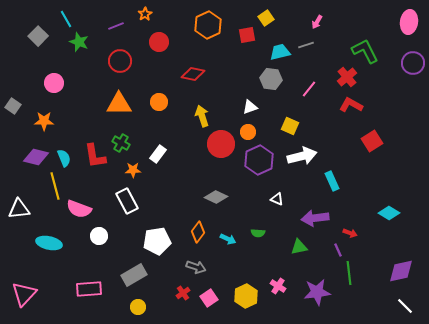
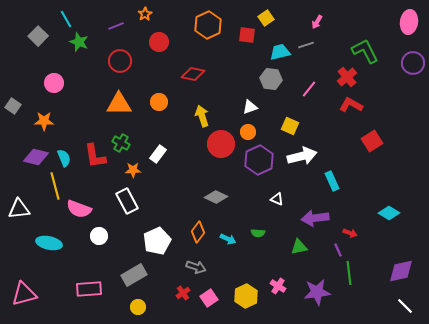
red square at (247, 35): rotated 18 degrees clockwise
white pentagon at (157, 241): rotated 16 degrees counterclockwise
pink triangle at (24, 294): rotated 32 degrees clockwise
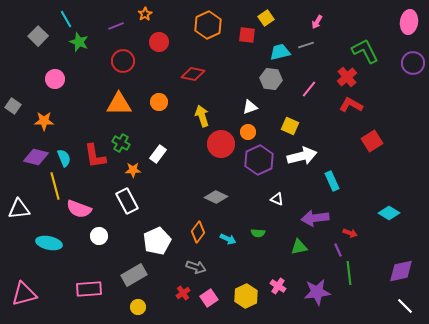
red circle at (120, 61): moved 3 px right
pink circle at (54, 83): moved 1 px right, 4 px up
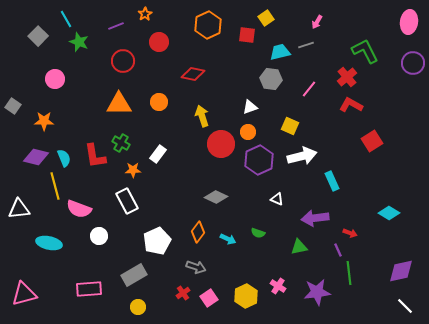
green semicircle at (258, 233): rotated 16 degrees clockwise
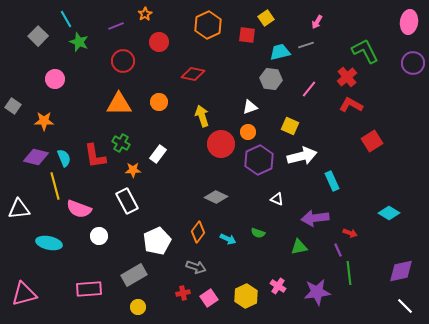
red cross at (183, 293): rotated 24 degrees clockwise
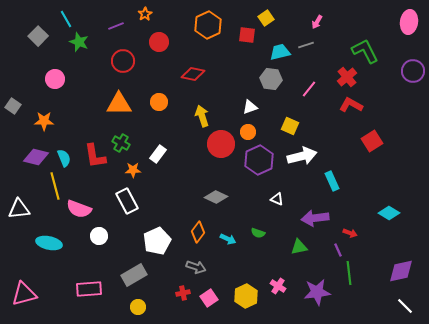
purple circle at (413, 63): moved 8 px down
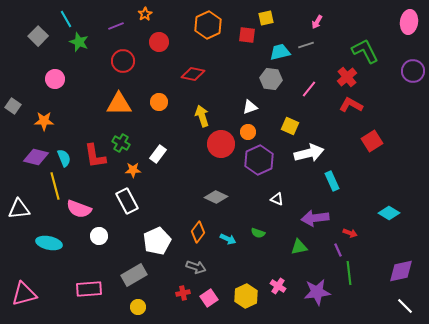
yellow square at (266, 18): rotated 21 degrees clockwise
white arrow at (302, 156): moved 7 px right, 3 px up
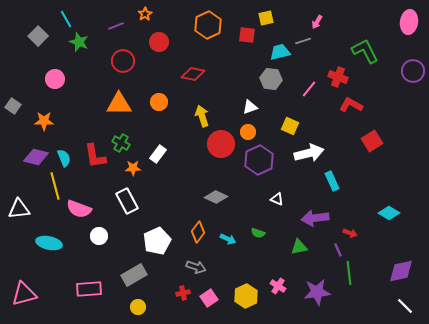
gray line at (306, 45): moved 3 px left, 4 px up
red cross at (347, 77): moved 9 px left; rotated 30 degrees counterclockwise
orange star at (133, 170): moved 2 px up
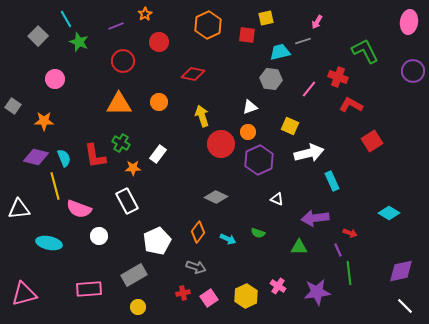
green triangle at (299, 247): rotated 12 degrees clockwise
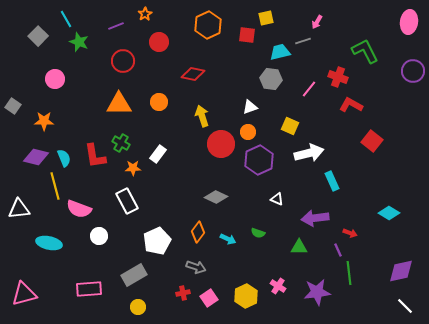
red square at (372, 141): rotated 20 degrees counterclockwise
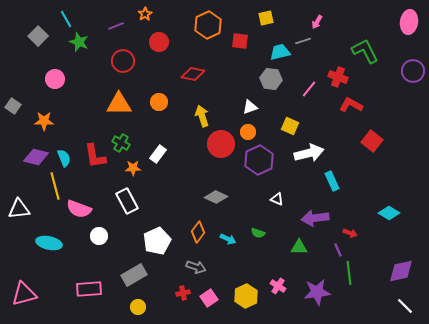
red square at (247, 35): moved 7 px left, 6 px down
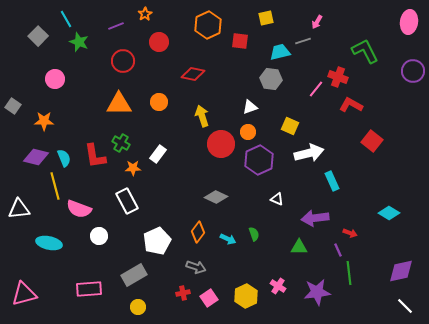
pink line at (309, 89): moved 7 px right
green semicircle at (258, 233): moved 4 px left, 1 px down; rotated 128 degrees counterclockwise
